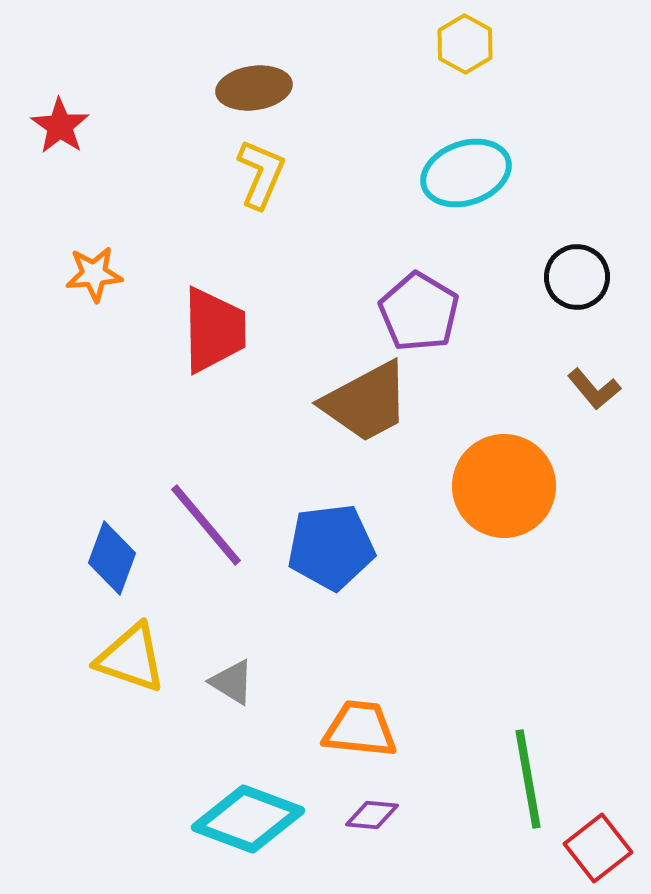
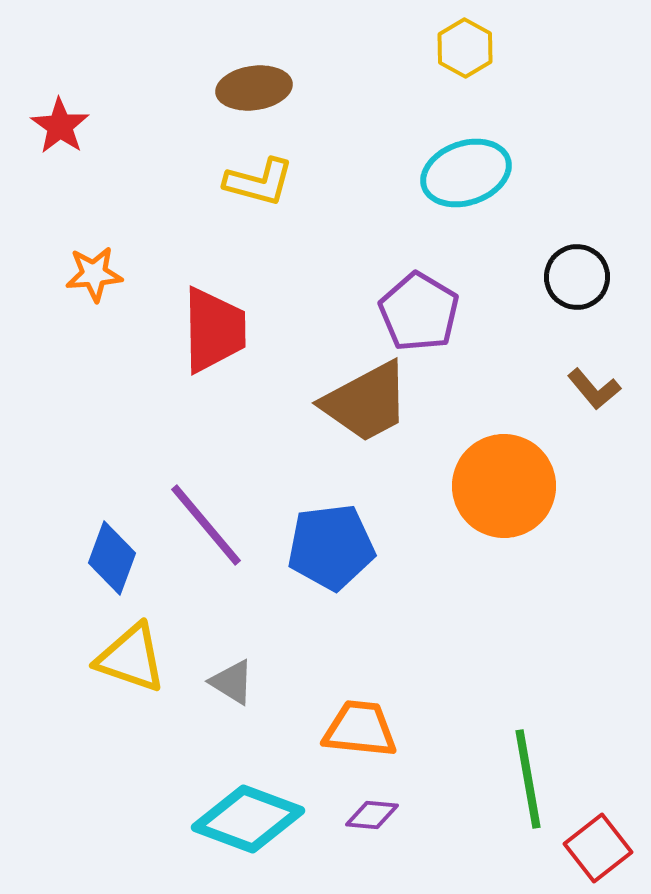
yellow hexagon: moved 4 px down
yellow L-shape: moved 2 px left, 8 px down; rotated 82 degrees clockwise
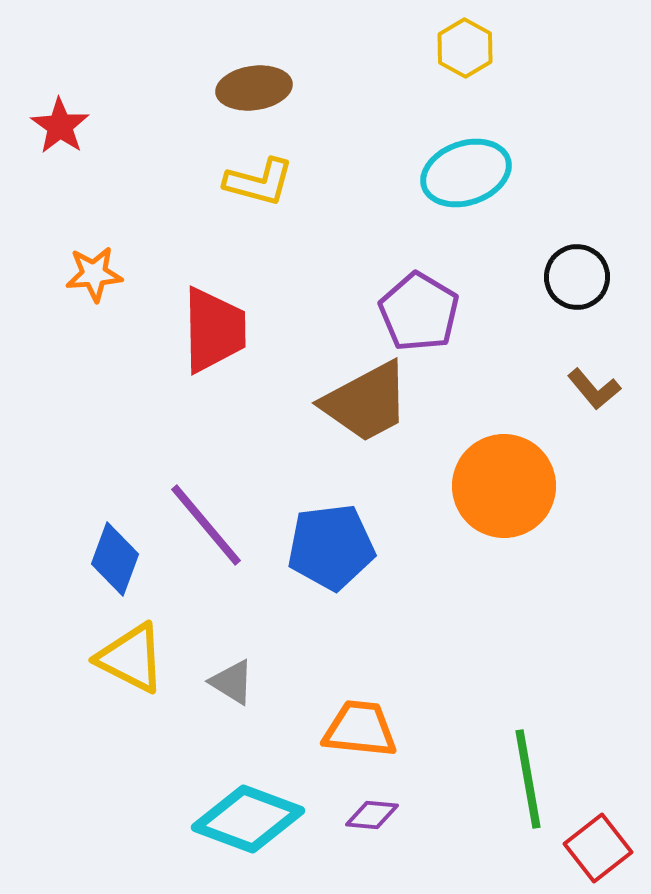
blue diamond: moved 3 px right, 1 px down
yellow triangle: rotated 8 degrees clockwise
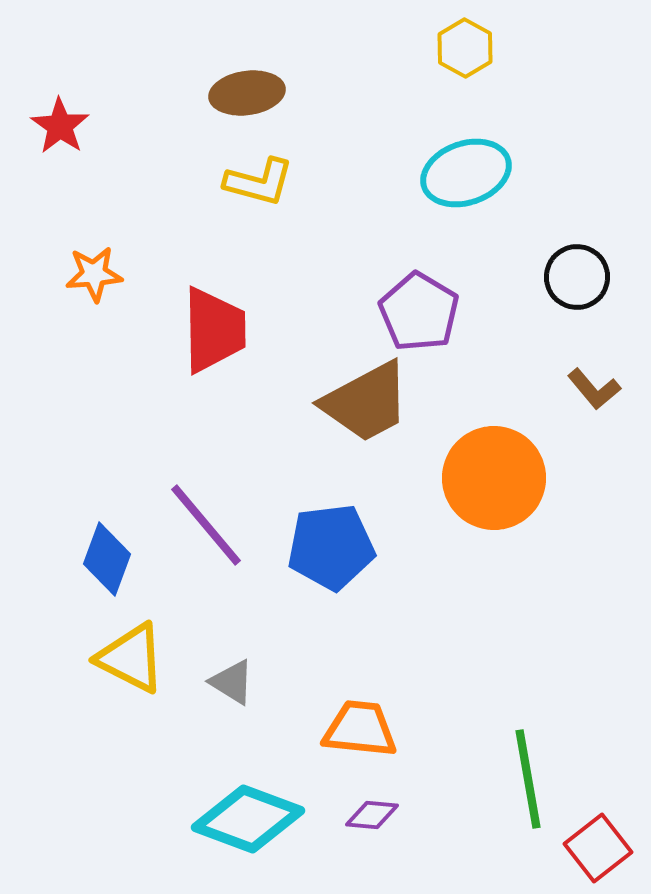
brown ellipse: moved 7 px left, 5 px down
orange circle: moved 10 px left, 8 px up
blue diamond: moved 8 px left
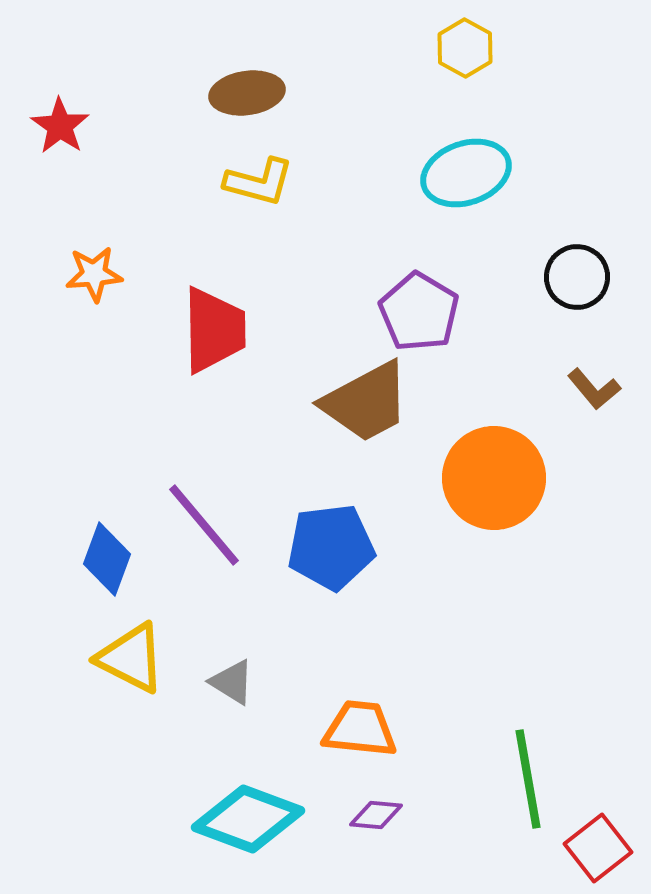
purple line: moved 2 px left
purple diamond: moved 4 px right
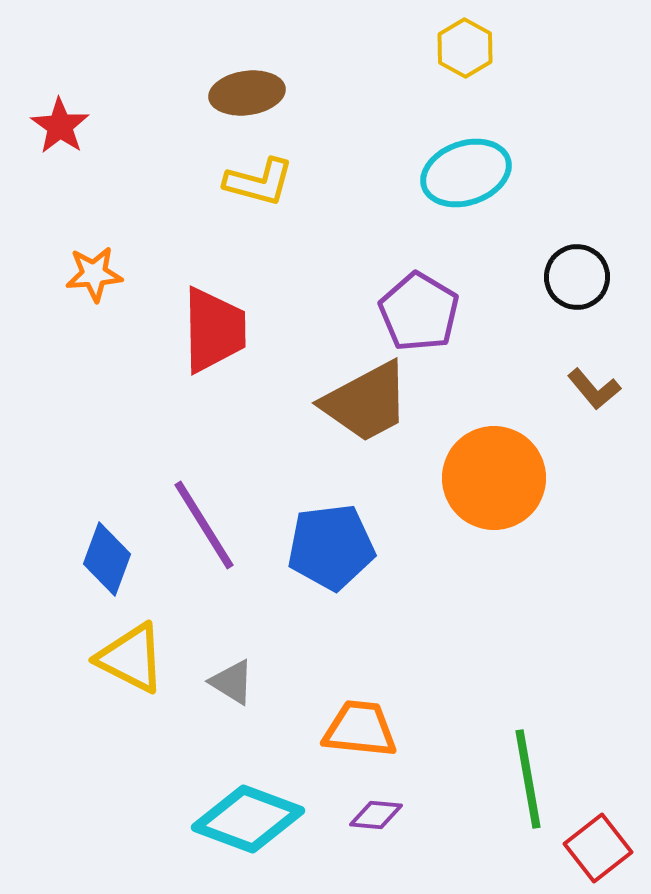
purple line: rotated 8 degrees clockwise
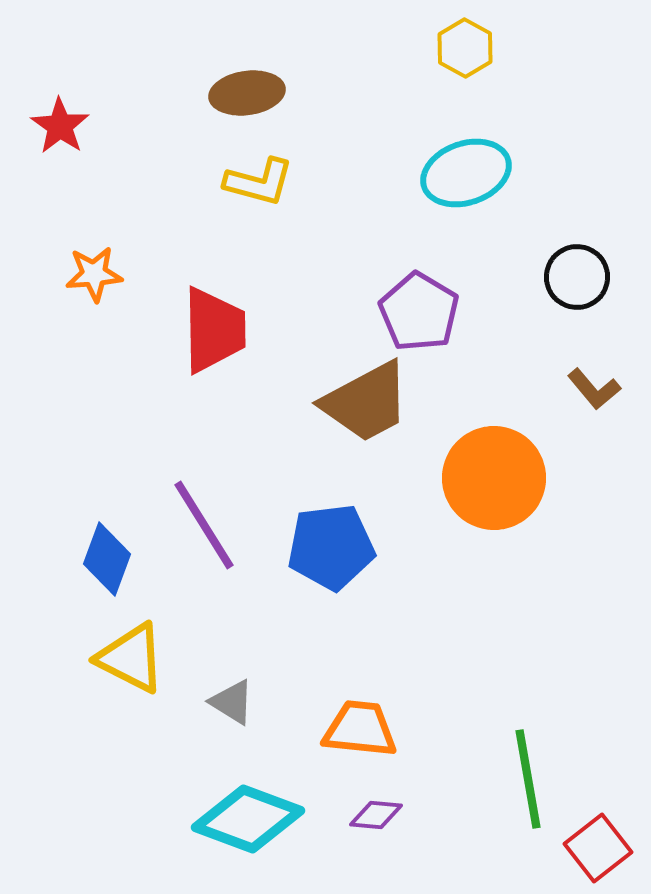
gray triangle: moved 20 px down
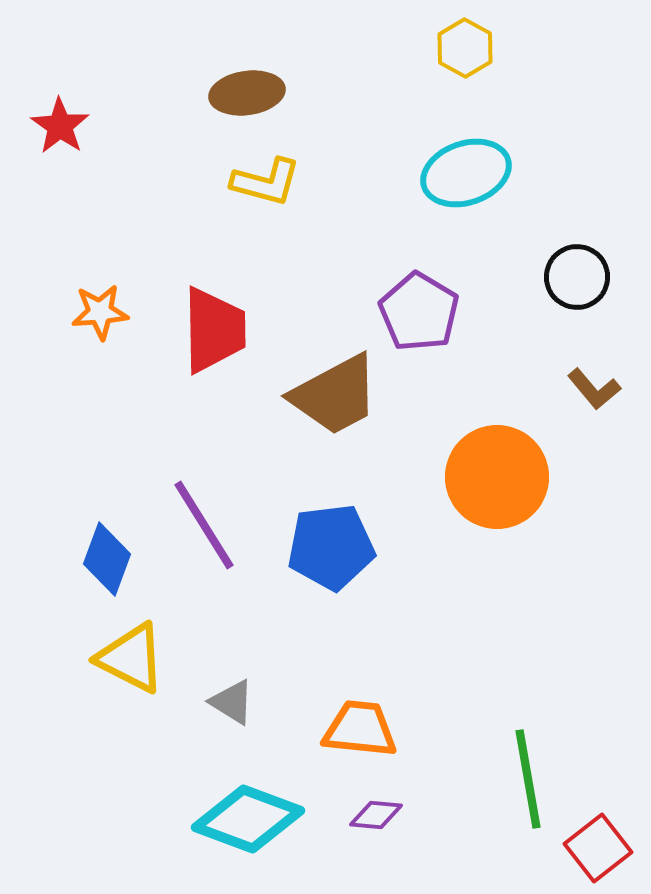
yellow L-shape: moved 7 px right
orange star: moved 6 px right, 38 px down
brown trapezoid: moved 31 px left, 7 px up
orange circle: moved 3 px right, 1 px up
